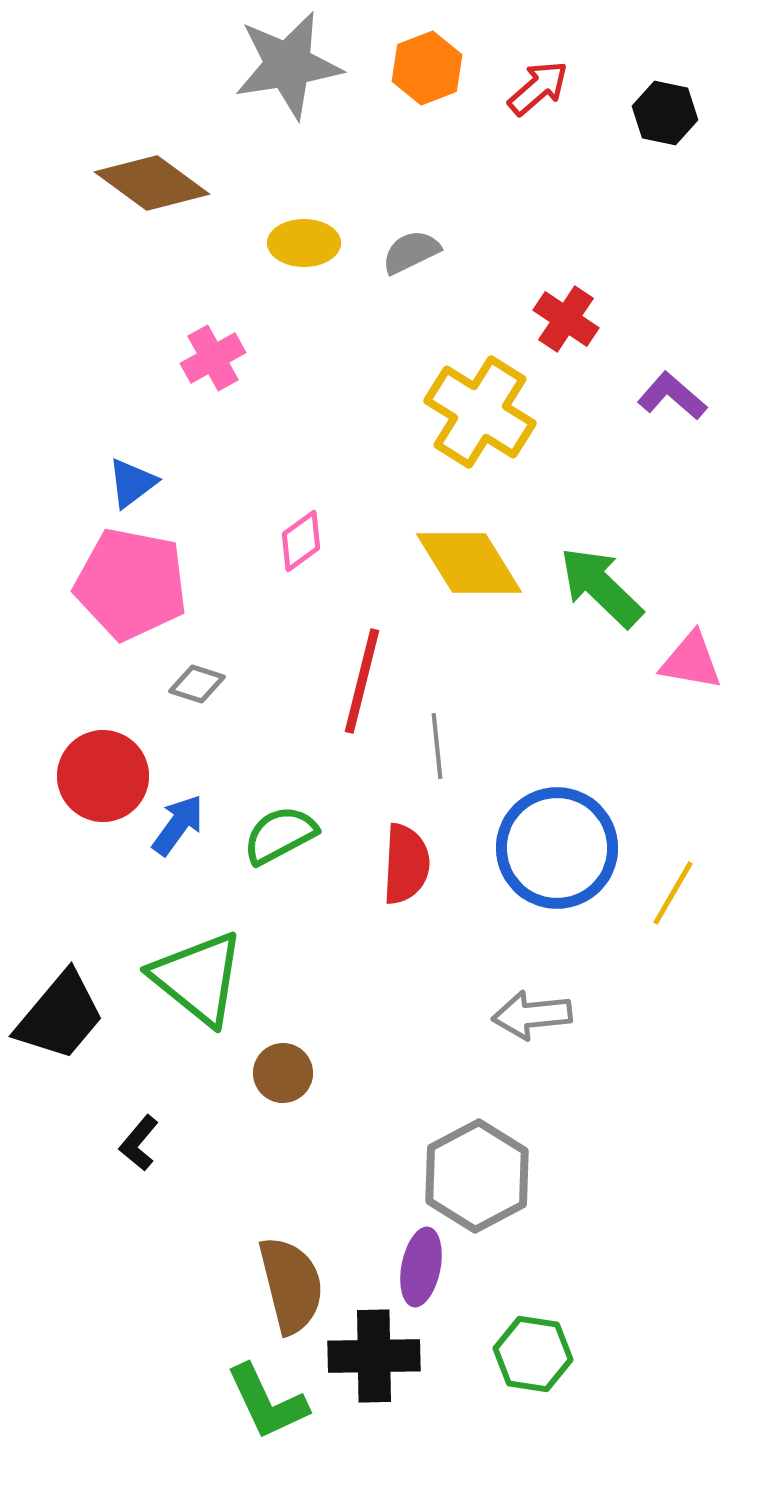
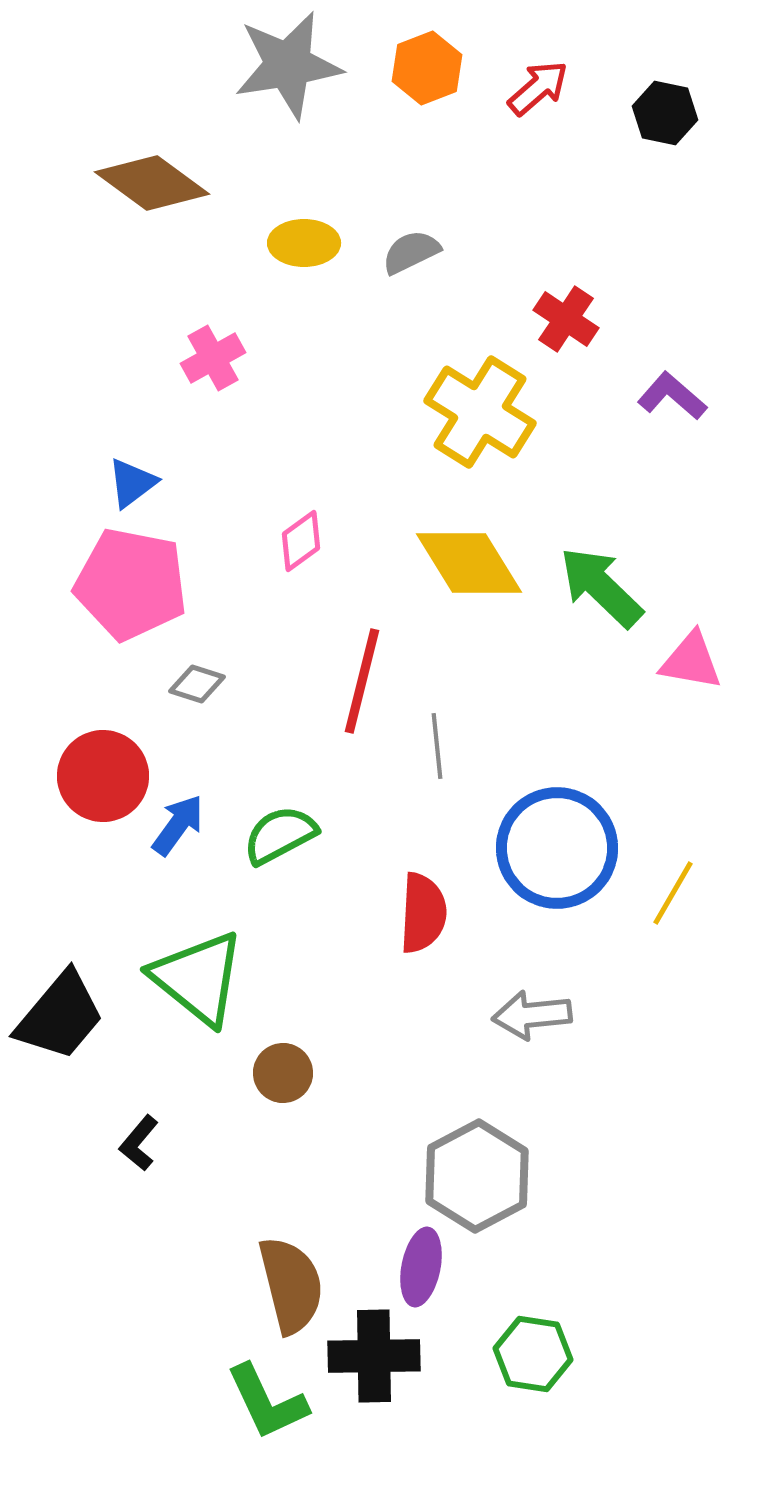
red semicircle: moved 17 px right, 49 px down
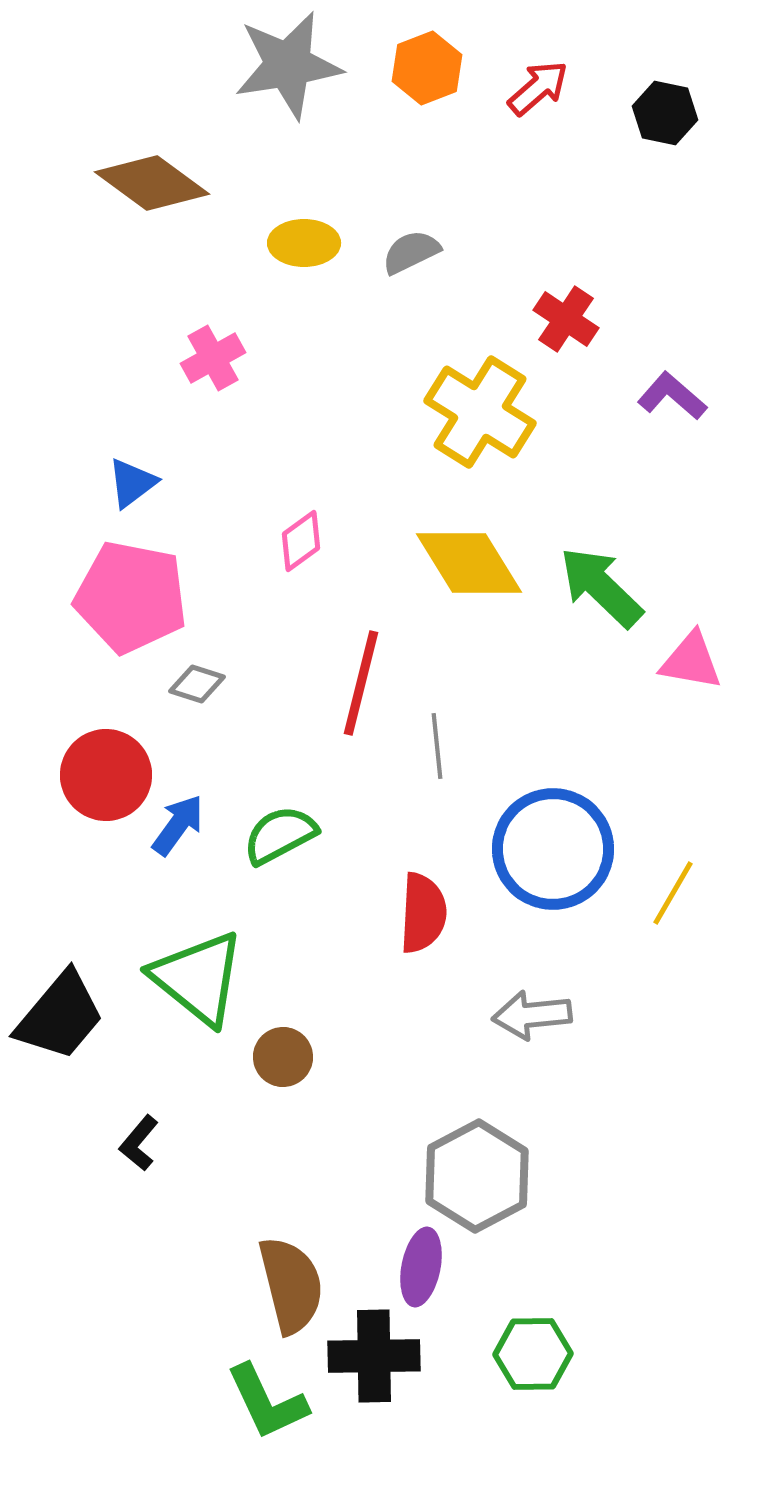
pink pentagon: moved 13 px down
red line: moved 1 px left, 2 px down
red circle: moved 3 px right, 1 px up
blue circle: moved 4 px left, 1 px down
brown circle: moved 16 px up
green hexagon: rotated 10 degrees counterclockwise
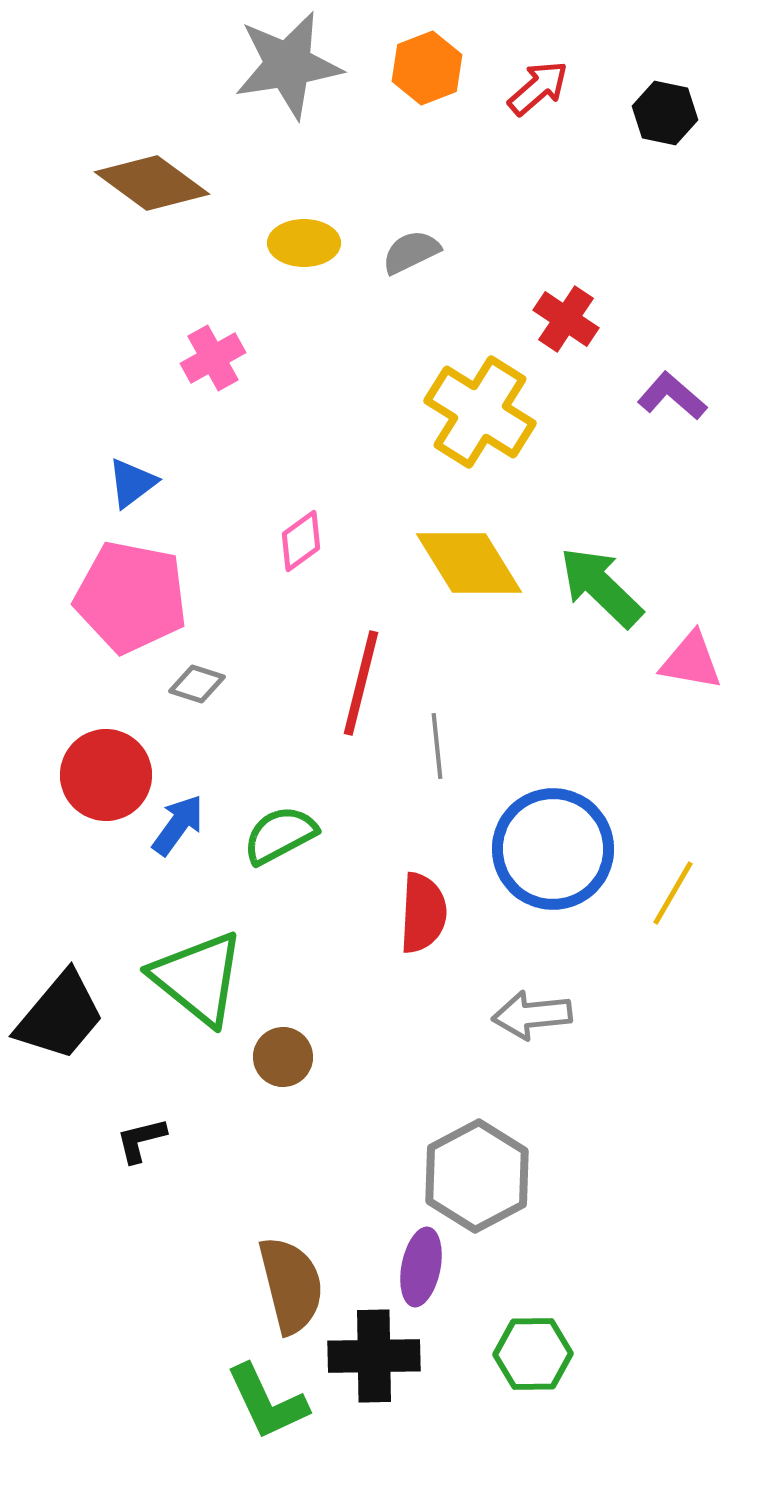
black L-shape: moved 2 px right, 3 px up; rotated 36 degrees clockwise
